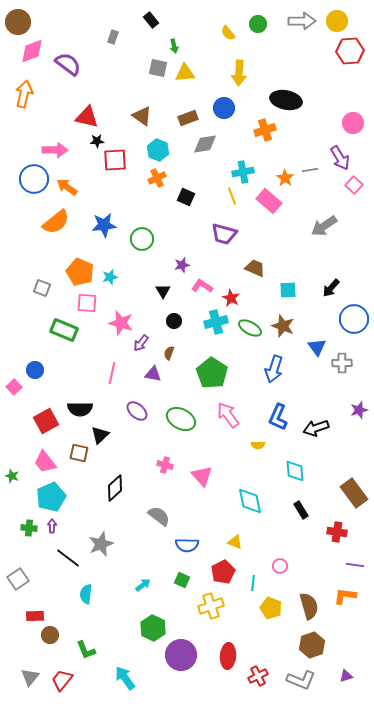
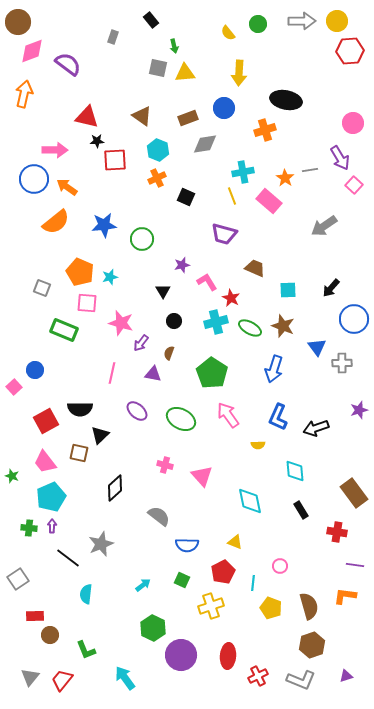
pink L-shape at (202, 286): moved 5 px right, 4 px up; rotated 25 degrees clockwise
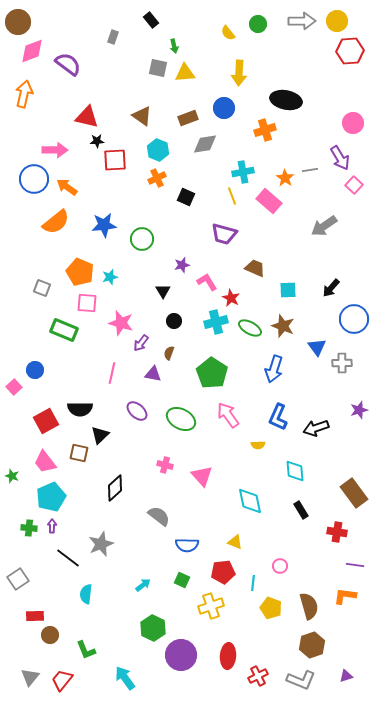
red pentagon at (223, 572): rotated 20 degrees clockwise
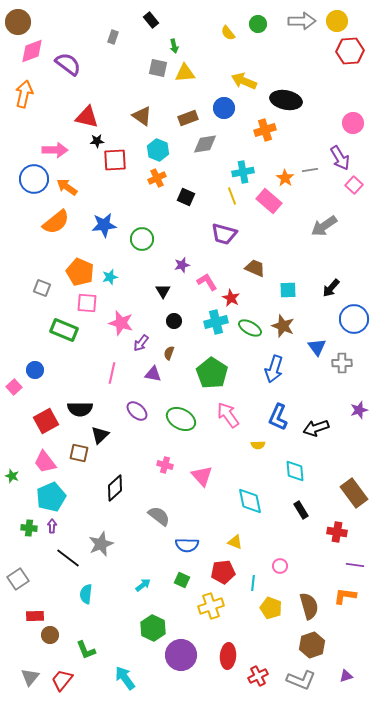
yellow arrow at (239, 73): moved 5 px right, 8 px down; rotated 110 degrees clockwise
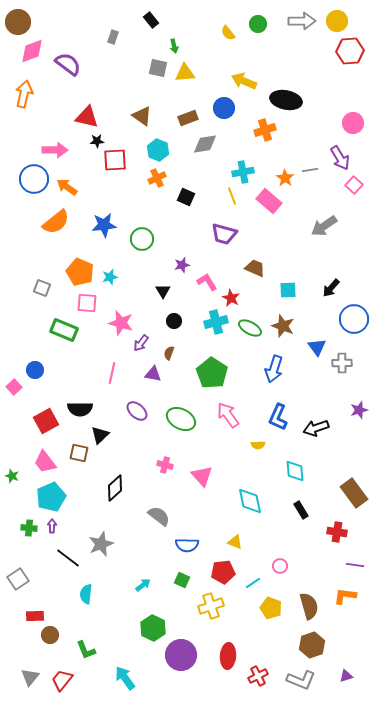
cyan line at (253, 583): rotated 49 degrees clockwise
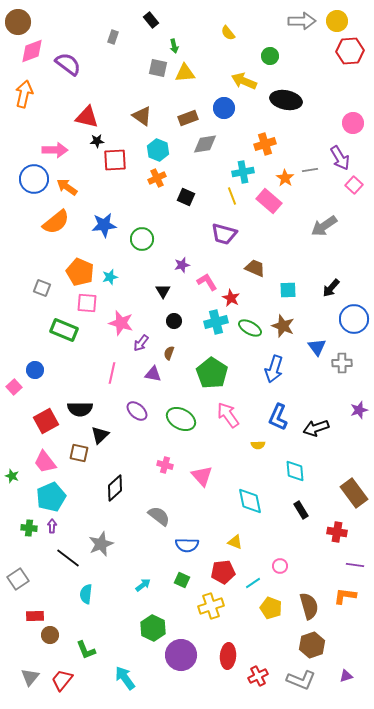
green circle at (258, 24): moved 12 px right, 32 px down
orange cross at (265, 130): moved 14 px down
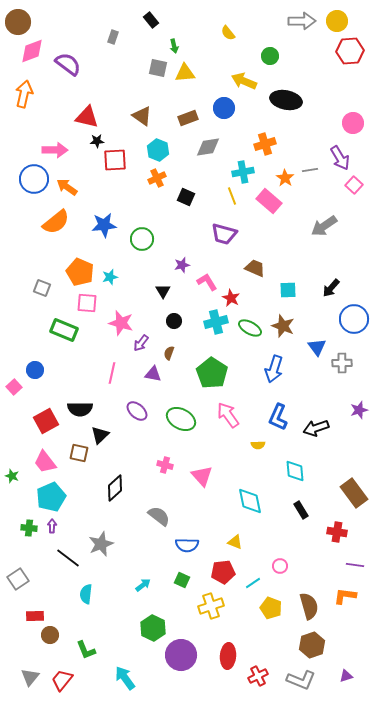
gray diamond at (205, 144): moved 3 px right, 3 px down
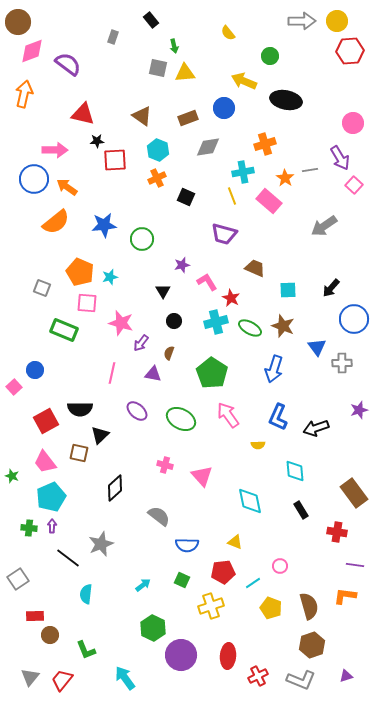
red triangle at (87, 117): moved 4 px left, 3 px up
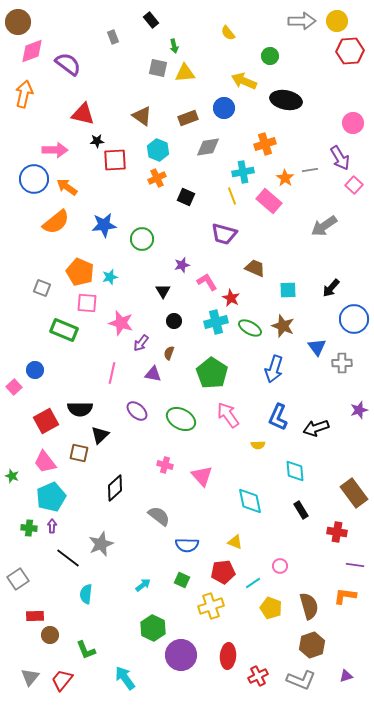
gray rectangle at (113, 37): rotated 40 degrees counterclockwise
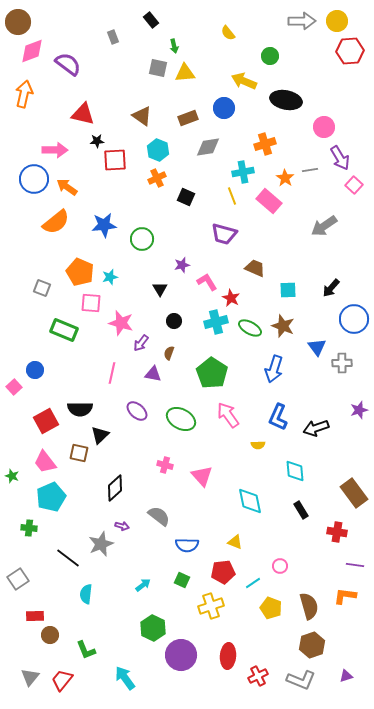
pink circle at (353, 123): moved 29 px left, 4 px down
black triangle at (163, 291): moved 3 px left, 2 px up
pink square at (87, 303): moved 4 px right
purple arrow at (52, 526): moved 70 px right; rotated 104 degrees clockwise
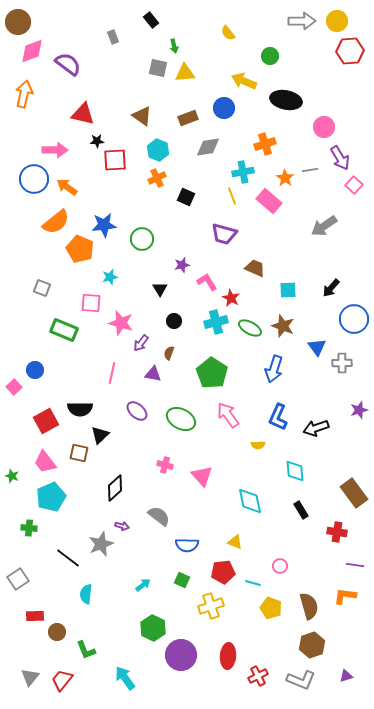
orange pentagon at (80, 272): moved 23 px up
cyan line at (253, 583): rotated 49 degrees clockwise
brown circle at (50, 635): moved 7 px right, 3 px up
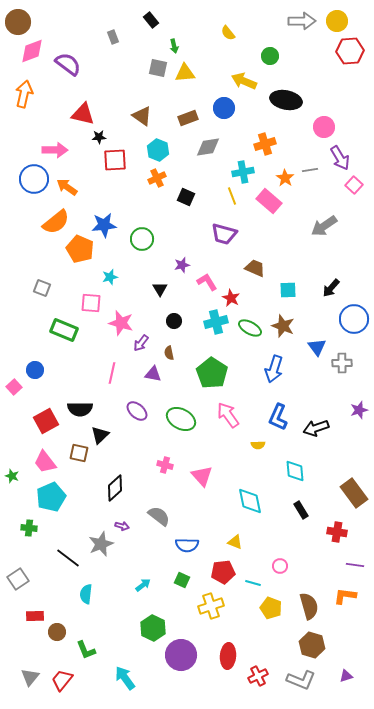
black star at (97, 141): moved 2 px right, 4 px up
brown semicircle at (169, 353): rotated 32 degrees counterclockwise
brown hexagon at (312, 645): rotated 25 degrees counterclockwise
